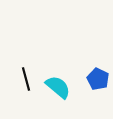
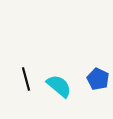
cyan semicircle: moved 1 px right, 1 px up
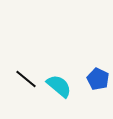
black line: rotated 35 degrees counterclockwise
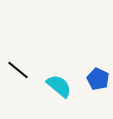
black line: moved 8 px left, 9 px up
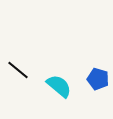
blue pentagon: rotated 10 degrees counterclockwise
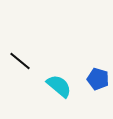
black line: moved 2 px right, 9 px up
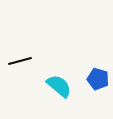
black line: rotated 55 degrees counterclockwise
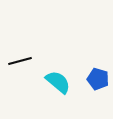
cyan semicircle: moved 1 px left, 4 px up
